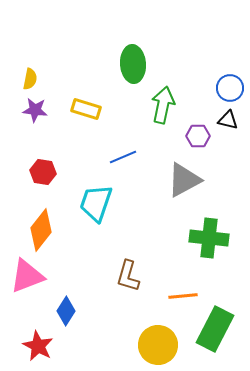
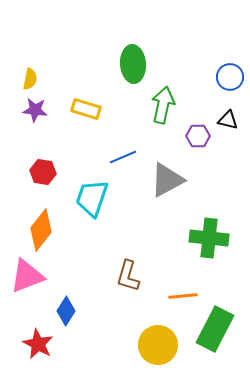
blue circle: moved 11 px up
gray triangle: moved 17 px left
cyan trapezoid: moved 4 px left, 5 px up
red star: moved 2 px up
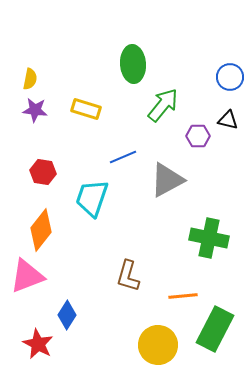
green arrow: rotated 27 degrees clockwise
green cross: rotated 6 degrees clockwise
blue diamond: moved 1 px right, 4 px down
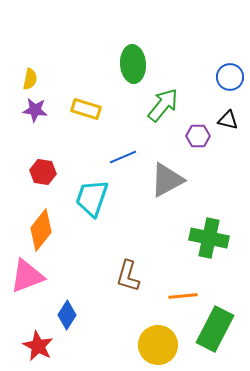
red star: moved 2 px down
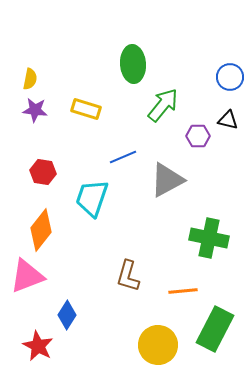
orange line: moved 5 px up
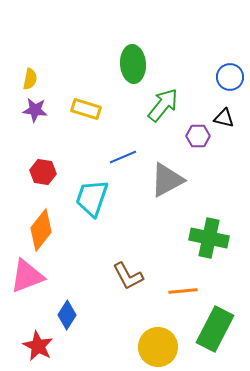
black triangle: moved 4 px left, 2 px up
brown L-shape: rotated 44 degrees counterclockwise
yellow circle: moved 2 px down
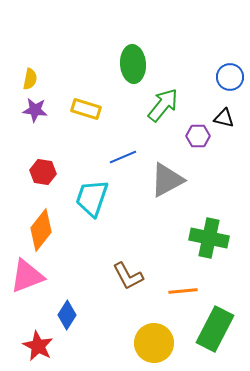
yellow circle: moved 4 px left, 4 px up
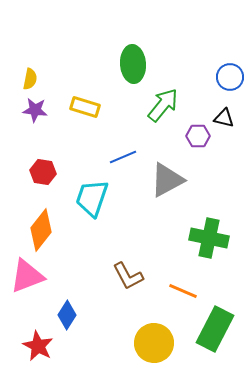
yellow rectangle: moved 1 px left, 2 px up
orange line: rotated 28 degrees clockwise
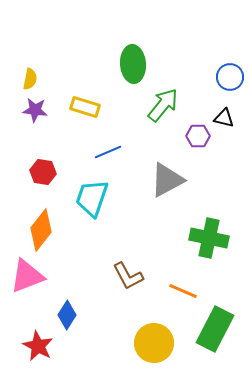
blue line: moved 15 px left, 5 px up
